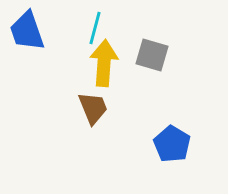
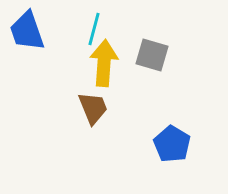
cyan line: moved 1 px left, 1 px down
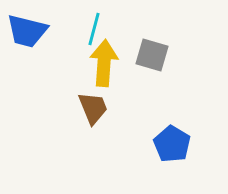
blue trapezoid: rotated 57 degrees counterclockwise
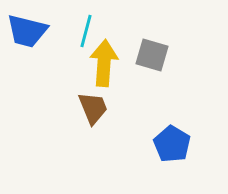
cyan line: moved 8 px left, 2 px down
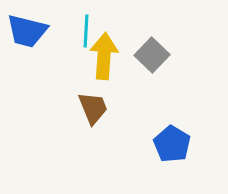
cyan line: rotated 12 degrees counterclockwise
gray square: rotated 28 degrees clockwise
yellow arrow: moved 7 px up
